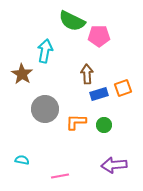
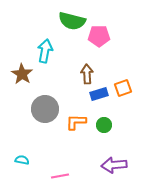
green semicircle: rotated 12 degrees counterclockwise
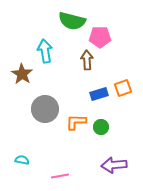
pink pentagon: moved 1 px right, 1 px down
cyan arrow: rotated 20 degrees counterclockwise
brown arrow: moved 14 px up
green circle: moved 3 px left, 2 px down
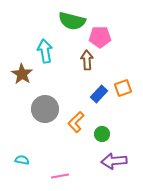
blue rectangle: rotated 30 degrees counterclockwise
orange L-shape: rotated 45 degrees counterclockwise
green circle: moved 1 px right, 7 px down
purple arrow: moved 4 px up
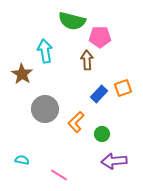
pink line: moved 1 px left, 1 px up; rotated 42 degrees clockwise
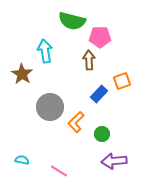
brown arrow: moved 2 px right
orange square: moved 1 px left, 7 px up
gray circle: moved 5 px right, 2 px up
pink line: moved 4 px up
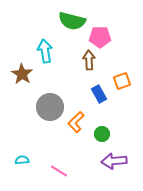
blue rectangle: rotated 72 degrees counterclockwise
cyan semicircle: rotated 16 degrees counterclockwise
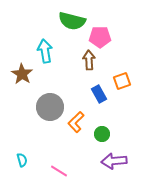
cyan semicircle: rotated 80 degrees clockwise
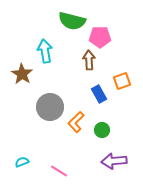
green circle: moved 4 px up
cyan semicircle: moved 2 px down; rotated 96 degrees counterclockwise
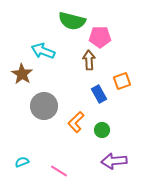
cyan arrow: moved 2 px left; rotated 60 degrees counterclockwise
gray circle: moved 6 px left, 1 px up
